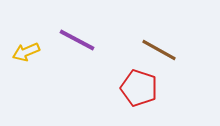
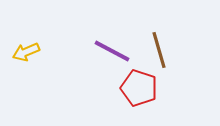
purple line: moved 35 px right, 11 px down
brown line: rotated 45 degrees clockwise
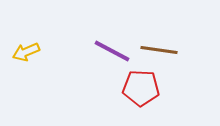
brown line: rotated 66 degrees counterclockwise
red pentagon: moved 2 px right; rotated 15 degrees counterclockwise
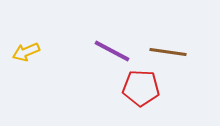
brown line: moved 9 px right, 2 px down
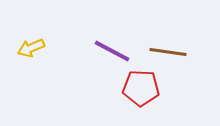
yellow arrow: moved 5 px right, 4 px up
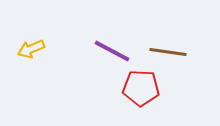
yellow arrow: moved 1 px down
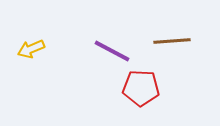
brown line: moved 4 px right, 11 px up; rotated 12 degrees counterclockwise
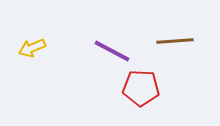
brown line: moved 3 px right
yellow arrow: moved 1 px right, 1 px up
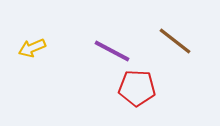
brown line: rotated 42 degrees clockwise
red pentagon: moved 4 px left
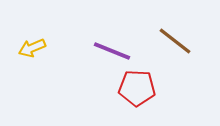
purple line: rotated 6 degrees counterclockwise
